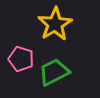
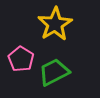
pink pentagon: rotated 15 degrees clockwise
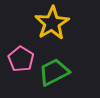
yellow star: moved 3 px left, 1 px up
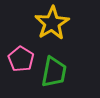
green trapezoid: rotated 128 degrees clockwise
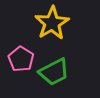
green trapezoid: rotated 52 degrees clockwise
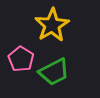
yellow star: moved 2 px down
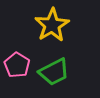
pink pentagon: moved 4 px left, 6 px down
